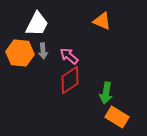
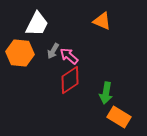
gray arrow: moved 10 px right; rotated 35 degrees clockwise
orange rectangle: moved 2 px right
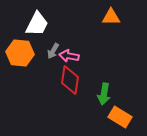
orange triangle: moved 9 px right, 4 px up; rotated 24 degrees counterclockwise
pink arrow: rotated 30 degrees counterclockwise
red diamond: rotated 48 degrees counterclockwise
green arrow: moved 2 px left, 1 px down
orange rectangle: moved 1 px right
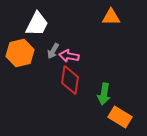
orange hexagon: rotated 20 degrees counterclockwise
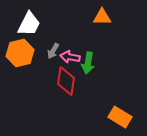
orange triangle: moved 9 px left
white trapezoid: moved 8 px left
pink arrow: moved 1 px right, 1 px down
red diamond: moved 4 px left, 1 px down
green arrow: moved 16 px left, 31 px up
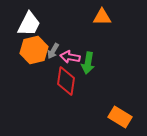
orange hexagon: moved 14 px right, 3 px up
